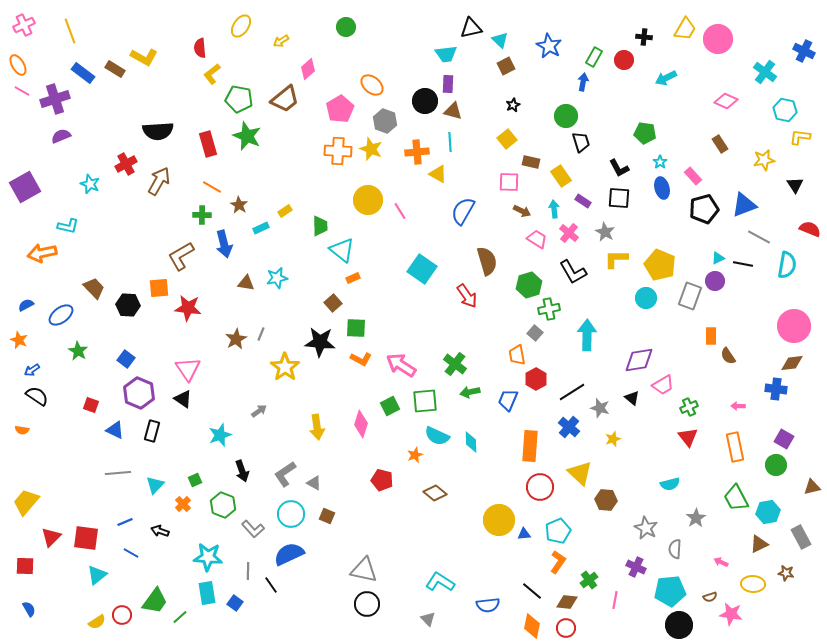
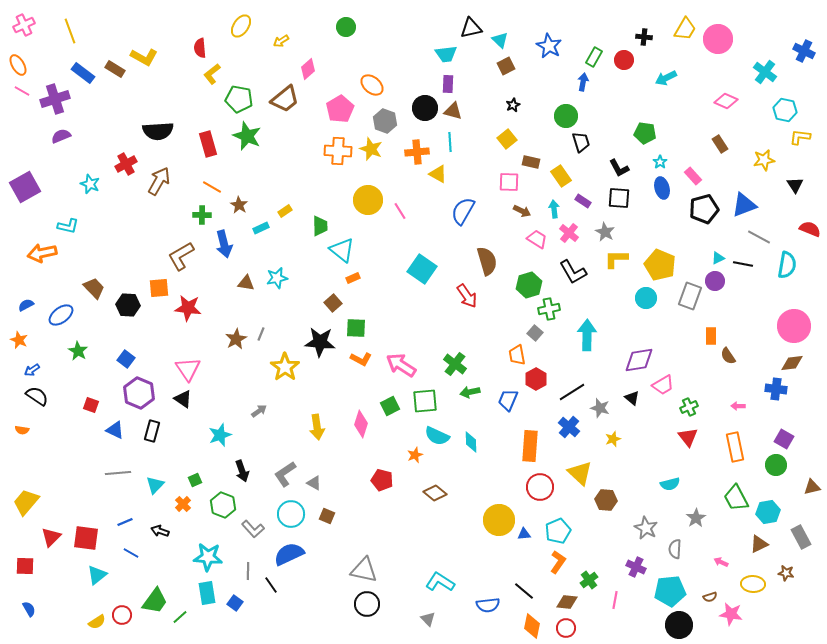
black circle at (425, 101): moved 7 px down
black line at (532, 591): moved 8 px left
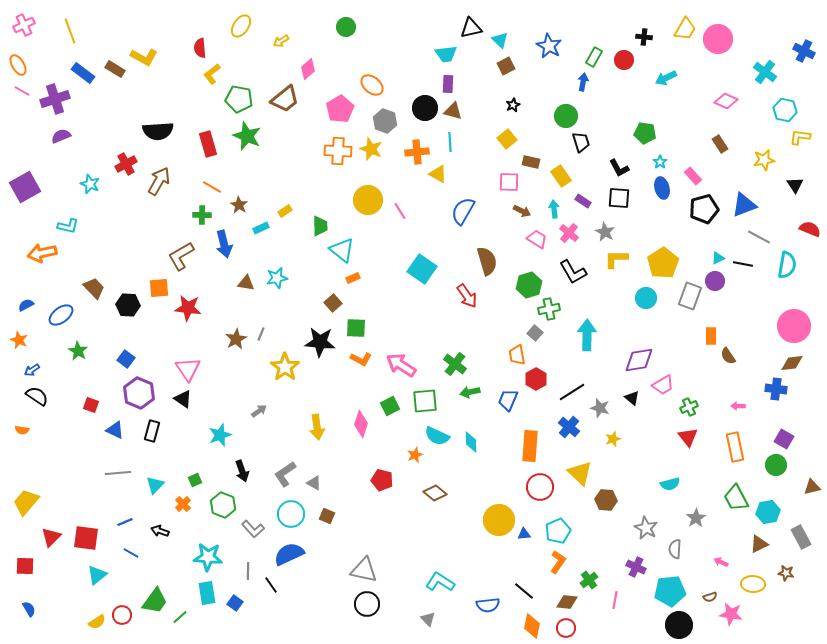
yellow pentagon at (660, 265): moved 3 px right, 2 px up; rotated 16 degrees clockwise
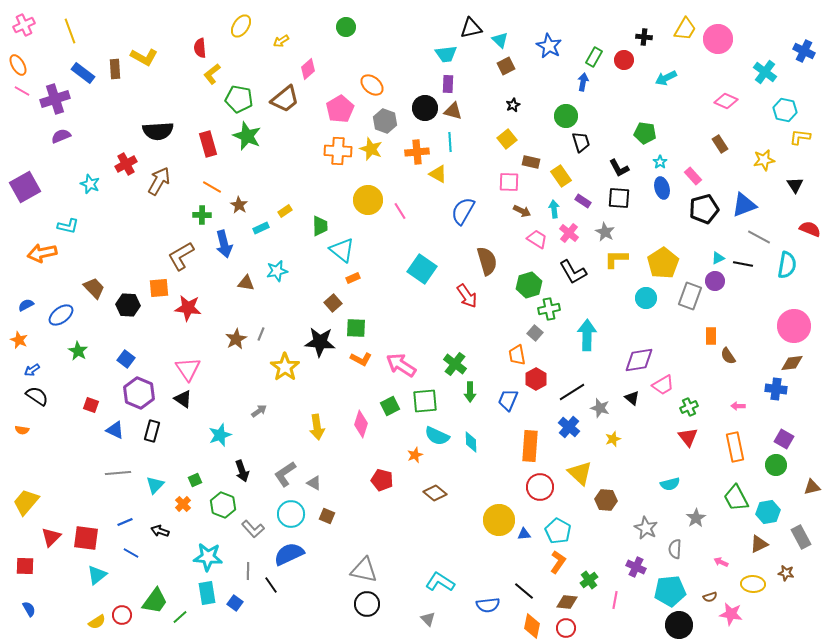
brown rectangle at (115, 69): rotated 54 degrees clockwise
cyan star at (277, 278): moved 7 px up
green arrow at (470, 392): rotated 78 degrees counterclockwise
cyan pentagon at (558, 531): rotated 20 degrees counterclockwise
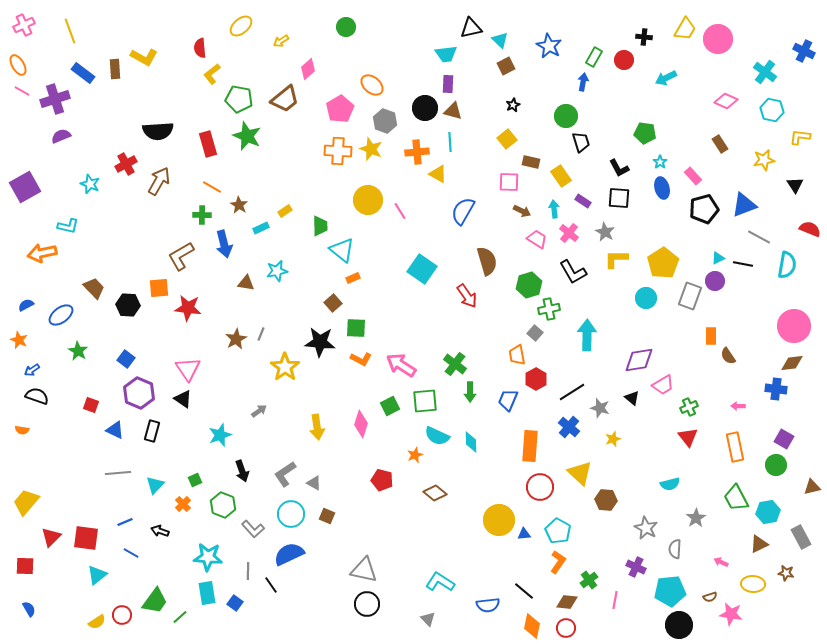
yellow ellipse at (241, 26): rotated 15 degrees clockwise
cyan hexagon at (785, 110): moved 13 px left
black semicircle at (37, 396): rotated 15 degrees counterclockwise
